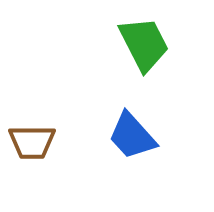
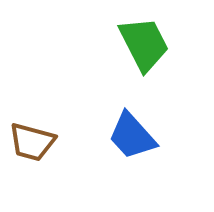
brown trapezoid: rotated 15 degrees clockwise
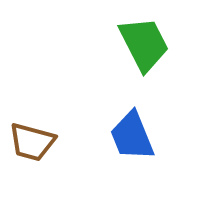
blue trapezoid: rotated 20 degrees clockwise
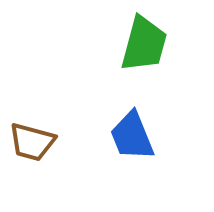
green trapezoid: rotated 42 degrees clockwise
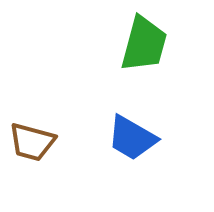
blue trapezoid: moved 2 px down; rotated 38 degrees counterclockwise
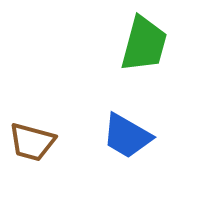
blue trapezoid: moved 5 px left, 2 px up
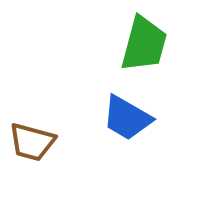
blue trapezoid: moved 18 px up
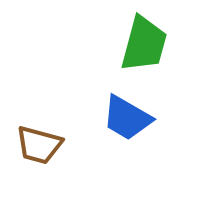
brown trapezoid: moved 7 px right, 3 px down
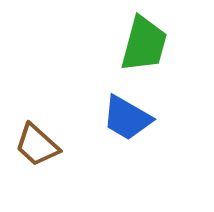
brown trapezoid: moved 2 px left; rotated 27 degrees clockwise
